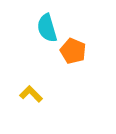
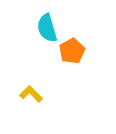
orange pentagon: moved 1 px left; rotated 20 degrees clockwise
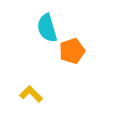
orange pentagon: rotated 10 degrees clockwise
